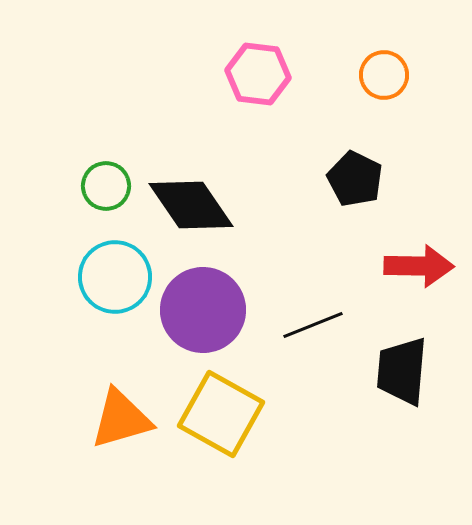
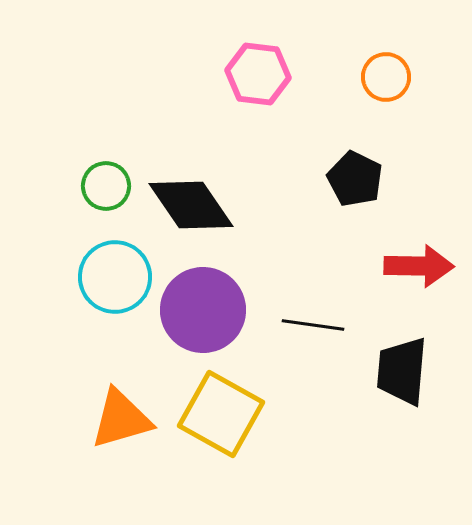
orange circle: moved 2 px right, 2 px down
black line: rotated 30 degrees clockwise
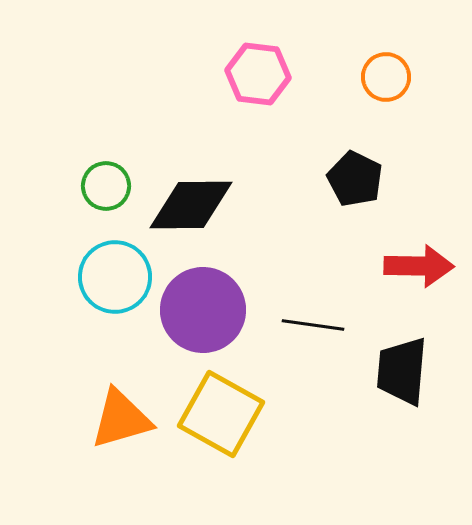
black diamond: rotated 56 degrees counterclockwise
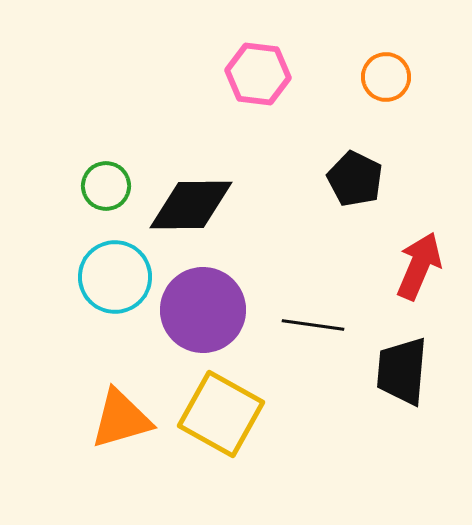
red arrow: rotated 68 degrees counterclockwise
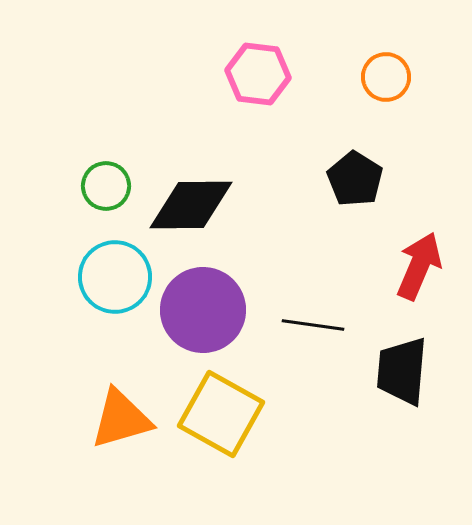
black pentagon: rotated 6 degrees clockwise
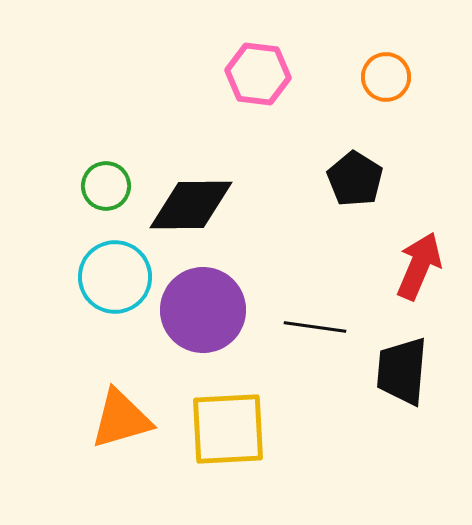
black line: moved 2 px right, 2 px down
yellow square: moved 7 px right, 15 px down; rotated 32 degrees counterclockwise
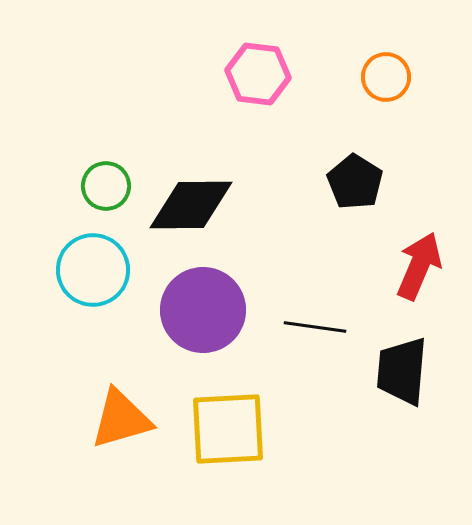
black pentagon: moved 3 px down
cyan circle: moved 22 px left, 7 px up
